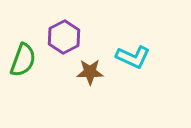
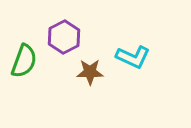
green semicircle: moved 1 px right, 1 px down
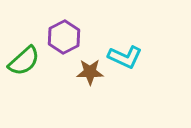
cyan L-shape: moved 8 px left
green semicircle: rotated 28 degrees clockwise
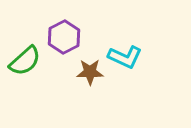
green semicircle: moved 1 px right
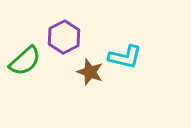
cyan L-shape: rotated 12 degrees counterclockwise
brown star: rotated 20 degrees clockwise
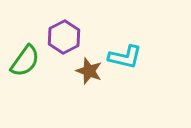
green semicircle: rotated 12 degrees counterclockwise
brown star: moved 1 px left, 1 px up
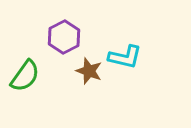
green semicircle: moved 15 px down
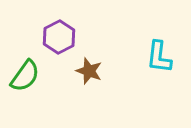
purple hexagon: moved 5 px left
cyan L-shape: moved 34 px right; rotated 84 degrees clockwise
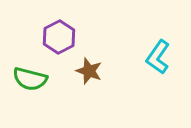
cyan L-shape: moved 1 px left; rotated 28 degrees clockwise
green semicircle: moved 5 px right, 3 px down; rotated 68 degrees clockwise
